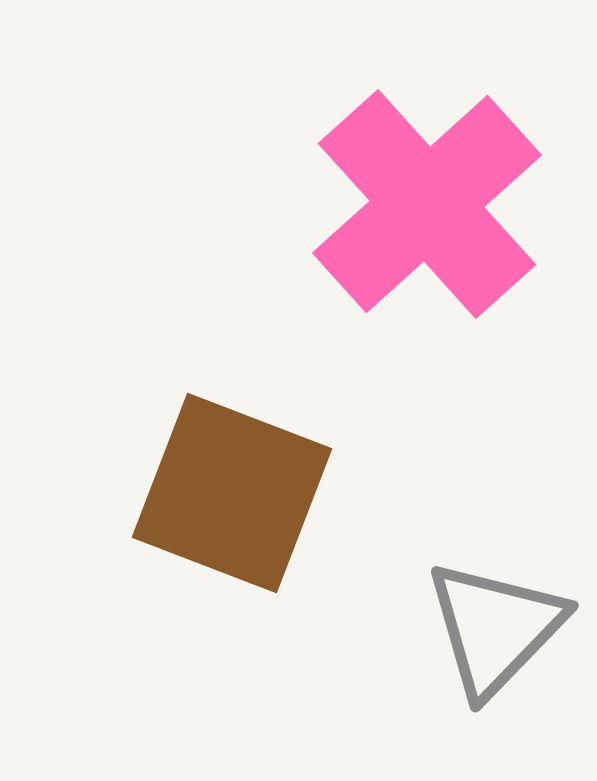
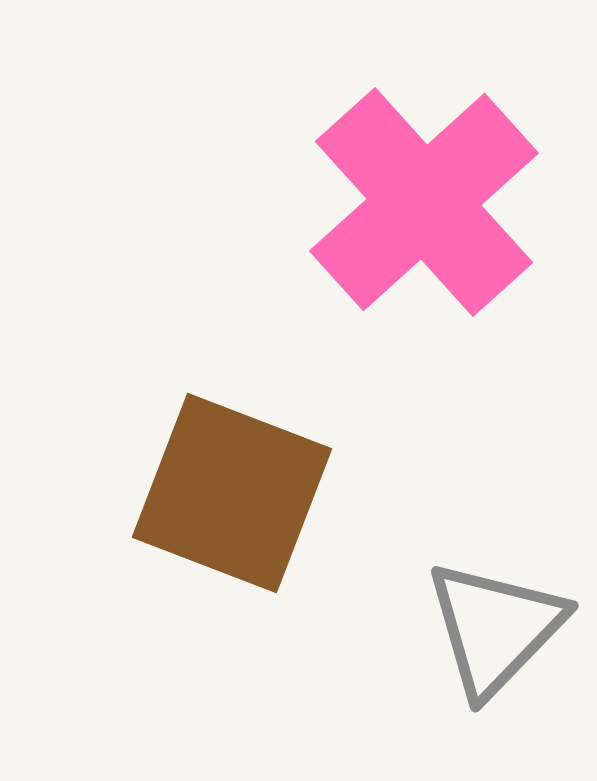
pink cross: moved 3 px left, 2 px up
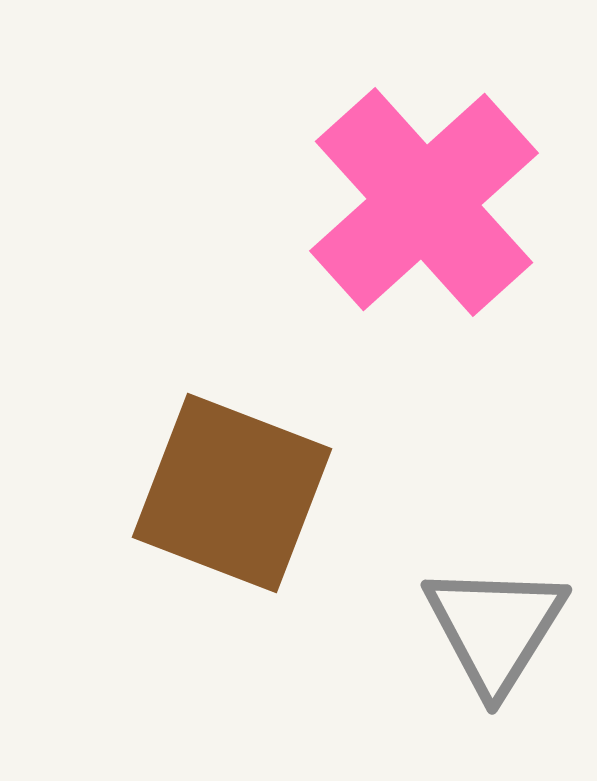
gray triangle: rotated 12 degrees counterclockwise
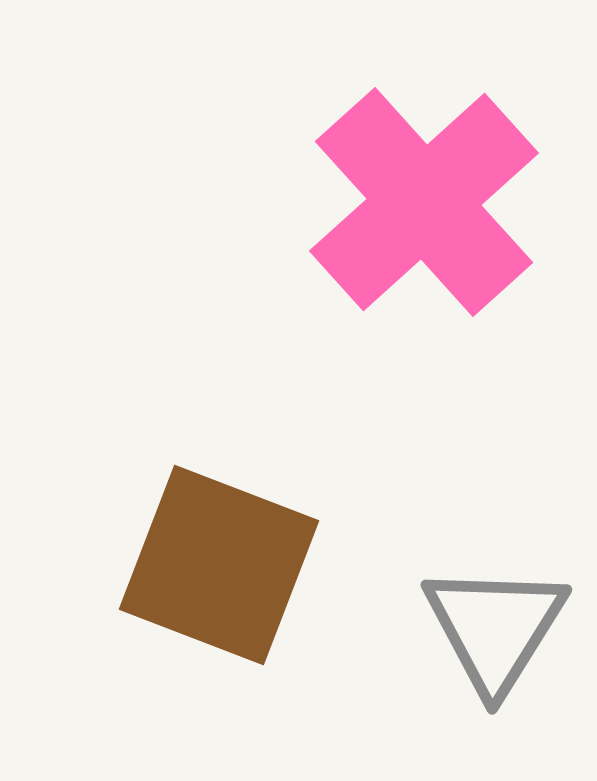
brown square: moved 13 px left, 72 px down
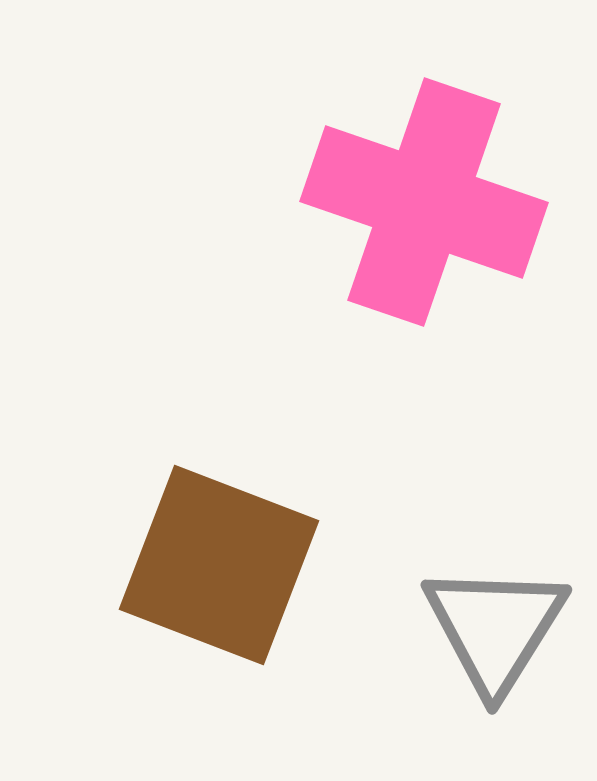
pink cross: rotated 29 degrees counterclockwise
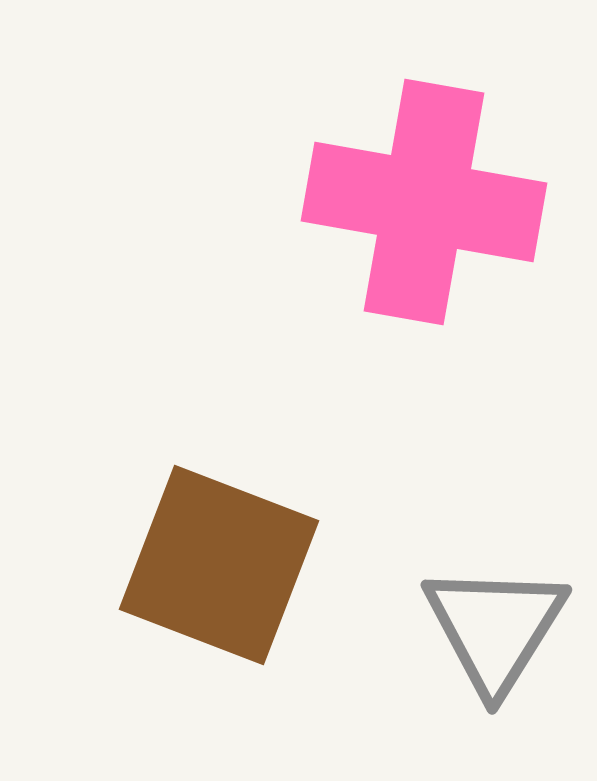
pink cross: rotated 9 degrees counterclockwise
